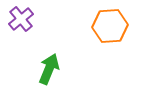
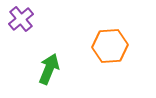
orange hexagon: moved 20 px down
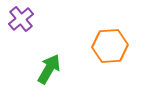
green arrow: rotated 8 degrees clockwise
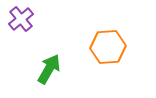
orange hexagon: moved 2 px left, 1 px down
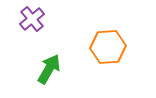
purple cross: moved 11 px right
